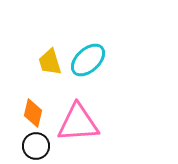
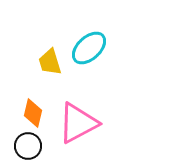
cyan ellipse: moved 1 px right, 12 px up
pink triangle: rotated 24 degrees counterclockwise
black circle: moved 8 px left
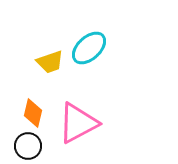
yellow trapezoid: rotated 92 degrees counterclockwise
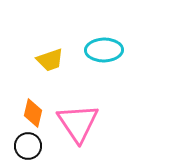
cyan ellipse: moved 15 px right, 2 px down; rotated 42 degrees clockwise
yellow trapezoid: moved 2 px up
pink triangle: rotated 36 degrees counterclockwise
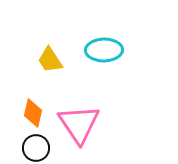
yellow trapezoid: rotated 76 degrees clockwise
pink triangle: moved 1 px right, 1 px down
black circle: moved 8 px right, 2 px down
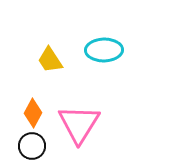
orange diamond: rotated 16 degrees clockwise
pink triangle: rotated 6 degrees clockwise
black circle: moved 4 px left, 2 px up
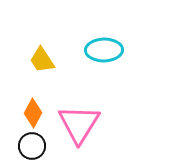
yellow trapezoid: moved 8 px left
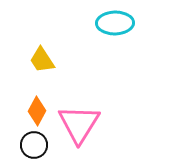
cyan ellipse: moved 11 px right, 27 px up
orange diamond: moved 4 px right, 2 px up
black circle: moved 2 px right, 1 px up
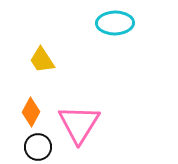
orange diamond: moved 6 px left, 1 px down
black circle: moved 4 px right, 2 px down
